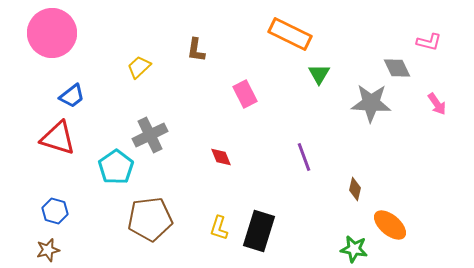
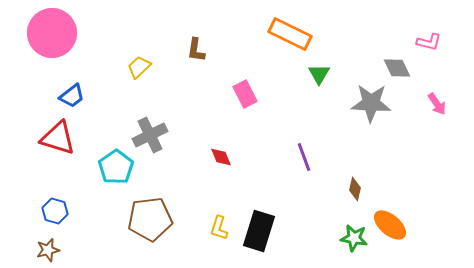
green star: moved 11 px up
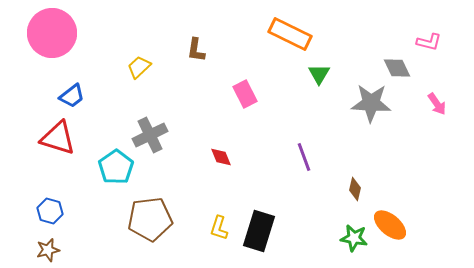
blue hexagon: moved 5 px left
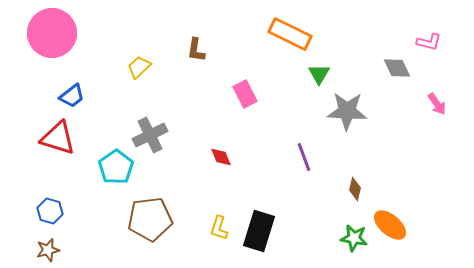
gray star: moved 24 px left, 8 px down
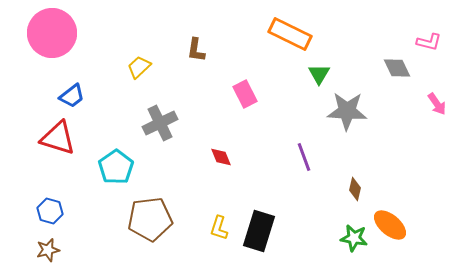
gray cross: moved 10 px right, 12 px up
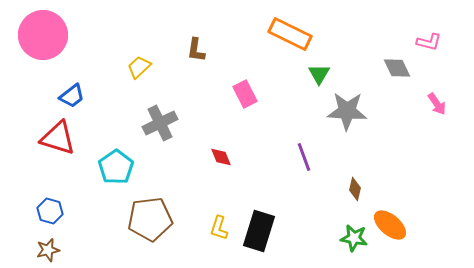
pink circle: moved 9 px left, 2 px down
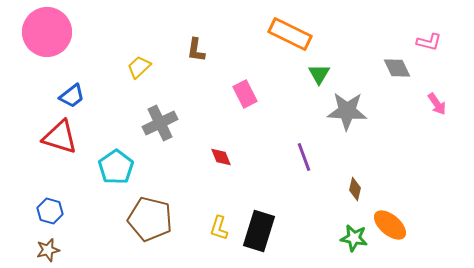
pink circle: moved 4 px right, 3 px up
red triangle: moved 2 px right, 1 px up
brown pentagon: rotated 21 degrees clockwise
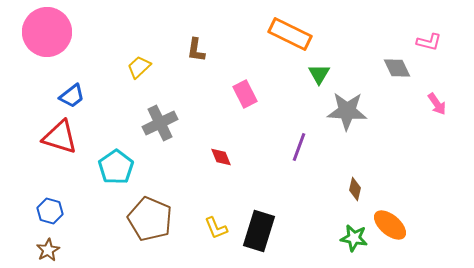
purple line: moved 5 px left, 10 px up; rotated 40 degrees clockwise
brown pentagon: rotated 9 degrees clockwise
yellow L-shape: moved 3 px left; rotated 40 degrees counterclockwise
brown star: rotated 15 degrees counterclockwise
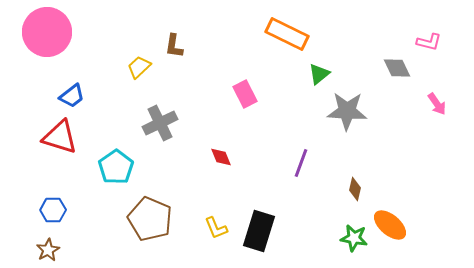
orange rectangle: moved 3 px left
brown L-shape: moved 22 px left, 4 px up
green triangle: rotated 20 degrees clockwise
purple line: moved 2 px right, 16 px down
blue hexagon: moved 3 px right, 1 px up; rotated 15 degrees counterclockwise
